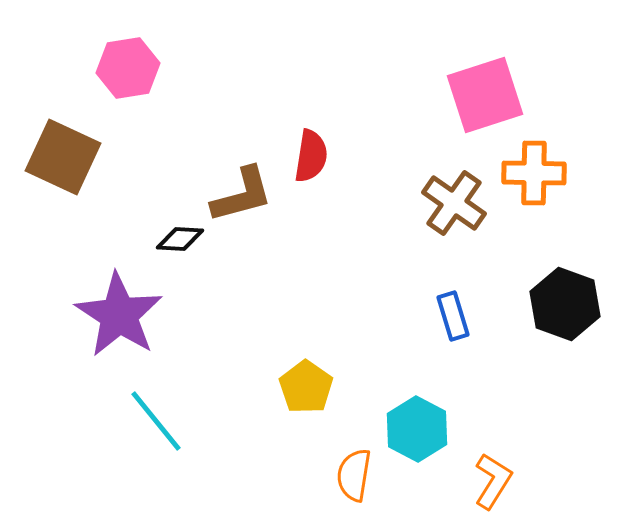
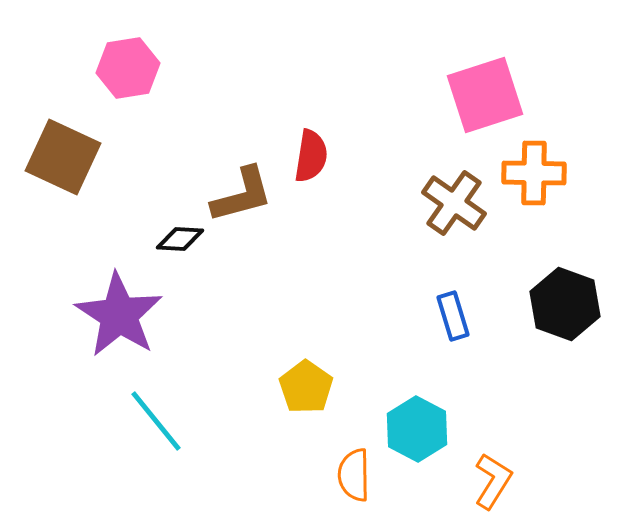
orange semicircle: rotated 10 degrees counterclockwise
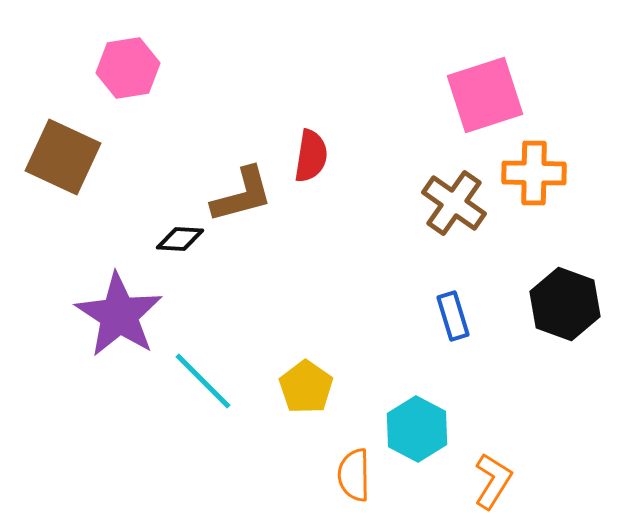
cyan line: moved 47 px right, 40 px up; rotated 6 degrees counterclockwise
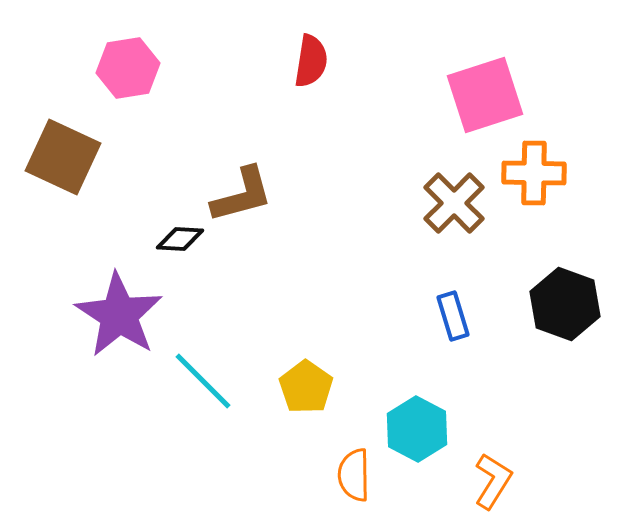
red semicircle: moved 95 px up
brown cross: rotated 10 degrees clockwise
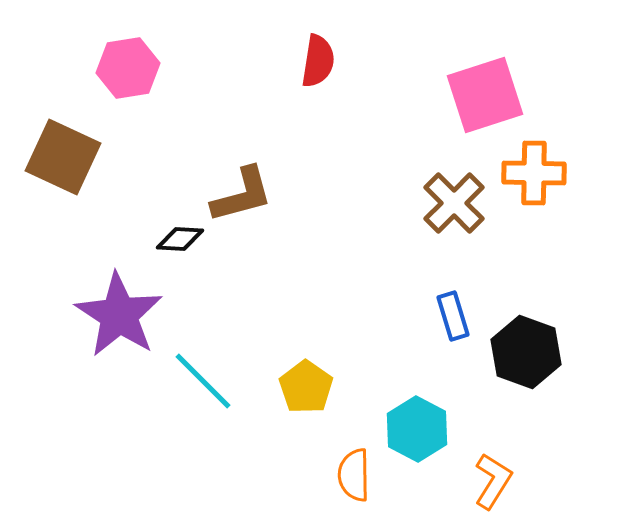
red semicircle: moved 7 px right
black hexagon: moved 39 px left, 48 px down
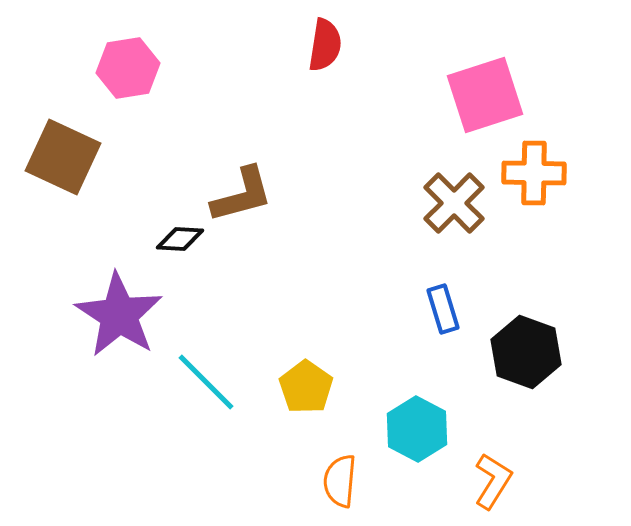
red semicircle: moved 7 px right, 16 px up
blue rectangle: moved 10 px left, 7 px up
cyan line: moved 3 px right, 1 px down
orange semicircle: moved 14 px left, 6 px down; rotated 6 degrees clockwise
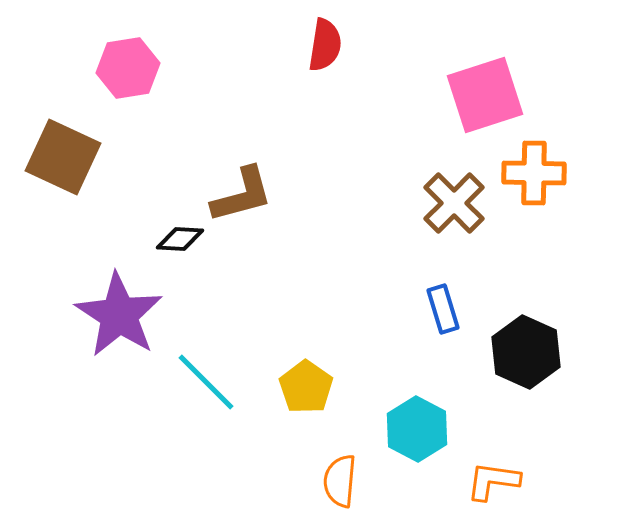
black hexagon: rotated 4 degrees clockwise
orange L-shape: rotated 114 degrees counterclockwise
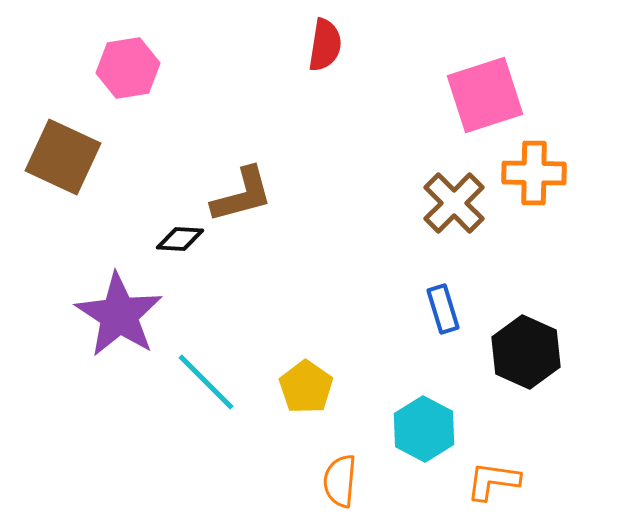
cyan hexagon: moved 7 px right
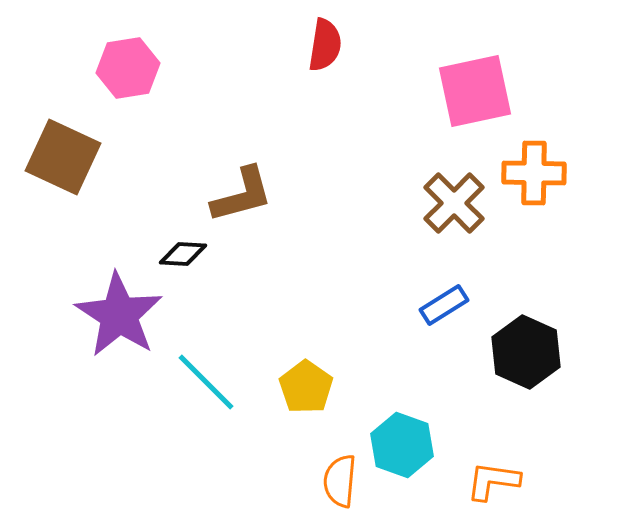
pink square: moved 10 px left, 4 px up; rotated 6 degrees clockwise
black diamond: moved 3 px right, 15 px down
blue rectangle: moved 1 px right, 4 px up; rotated 75 degrees clockwise
cyan hexagon: moved 22 px left, 16 px down; rotated 8 degrees counterclockwise
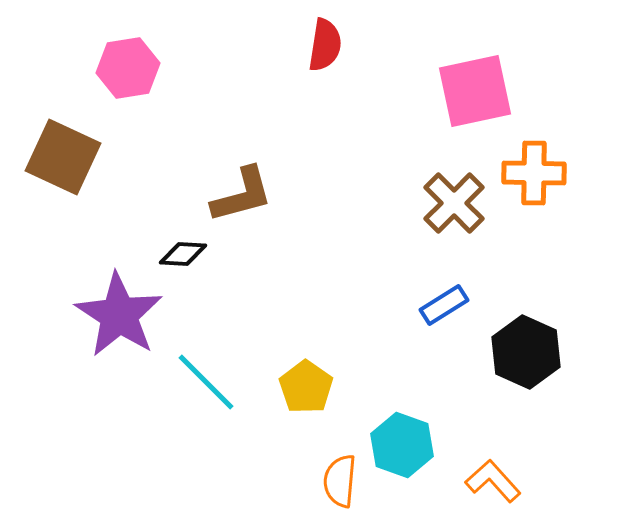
orange L-shape: rotated 40 degrees clockwise
